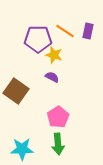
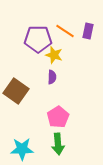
purple semicircle: rotated 64 degrees clockwise
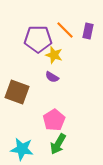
orange line: moved 1 px up; rotated 12 degrees clockwise
purple semicircle: rotated 120 degrees clockwise
brown square: moved 1 px right, 1 px down; rotated 15 degrees counterclockwise
pink pentagon: moved 4 px left, 3 px down
green arrow: rotated 35 degrees clockwise
cyan star: rotated 10 degrees clockwise
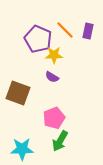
purple pentagon: rotated 24 degrees clockwise
yellow star: rotated 18 degrees counterclockwise
brown square: moved 1 px right, 1 px down
pink pentagon: moved 2 px up; rotated 10 degrees clockwise
green arrow: moved 2 px right, 3 px up
cyan star: rotated 10 degrees counterclockwise
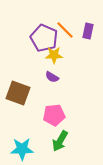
purple pentagon: moved 6 px right, 1 px up
pink pentagon: moved 3 px up; rotated 15 degrees clockwise
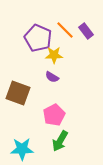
purple rectangle: moved 2 px left; rotated 49 degrees counterclockwise
purple pentagon: moved 6 px left
pink pentagon: rotated 20 degrees counterclockwise
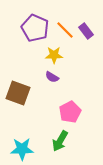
purple pentagon: moved 3 px left, 10 px up
pink pentagon: moved 16 px right, 3 px up
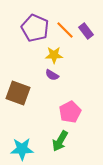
purple semicircle: moved 2 px up
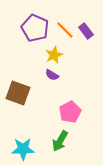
yellow star: rotated 24 degrees counterclockwise
cyan star: moved 1 px right
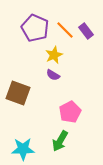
purple semicircle: moved 1 px right
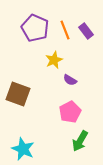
orange line: rotated 24 degrees clockwise
yellow star: moved 5 px down
purple semicircle: moved 17 px right, 5 px down
brown square: moved 1 px down
green arrow: moved 20 px right
cyan star: rotated 25 degrees clockwise
